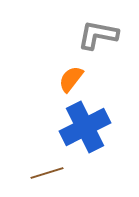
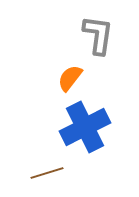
gray L-shape: rotated 87 degrees clockwise
orange semicircle: moved 1 px left, 1 px up
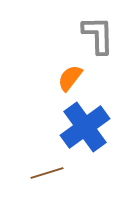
gray L-shape: rotated 9 degrees counterclockwise
blue cross: rotated 9 degrees counterclockwise
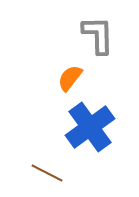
blue cross: moved 5 px right
brown line: rotated 44 degrees clockwise
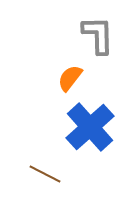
blue cross: rotated 6 degrees counterclockwise
brown line: moved 2 px left, 1 px down
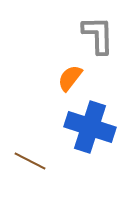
blue cross: rotated 30 degrees counterclockwise
brown line: moved 15 px left, 13 px up
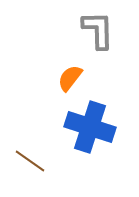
gray L-shape: moved 5 px up
brown line: rotated 8 degrees clockwise
